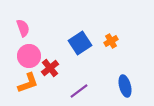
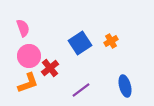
purple line: moved 2 px right, 1 px up
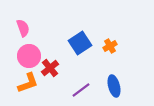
orange cross: moved 1 px left, 5 px down
blue ellipse: moved 11 px left
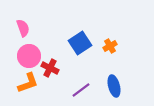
red cross: rotated 24 degrees counterclockwise
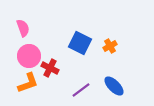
blue square: rotated 30 degrees counterclockwise
blue ellipse: rotated 30 degrees counterclockwise
